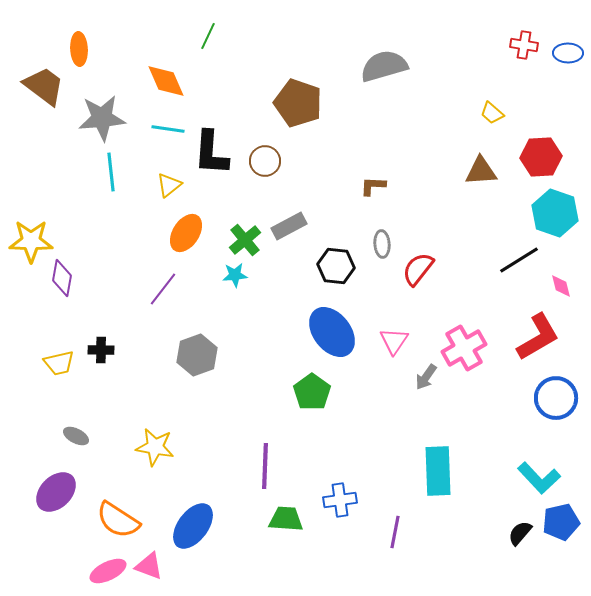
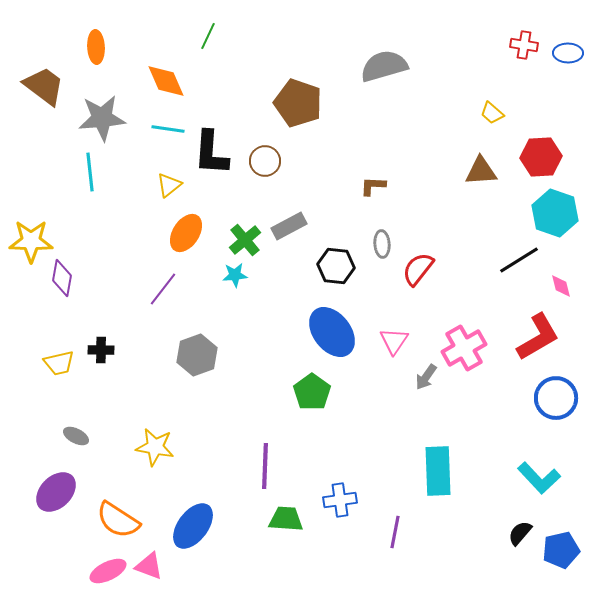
orange ellipse at (79, 49): moved 17 px right, 2 px up
cyan line at (111, 172): moved 21 px left
blue pentagon at (561, 522): moved 28 px down
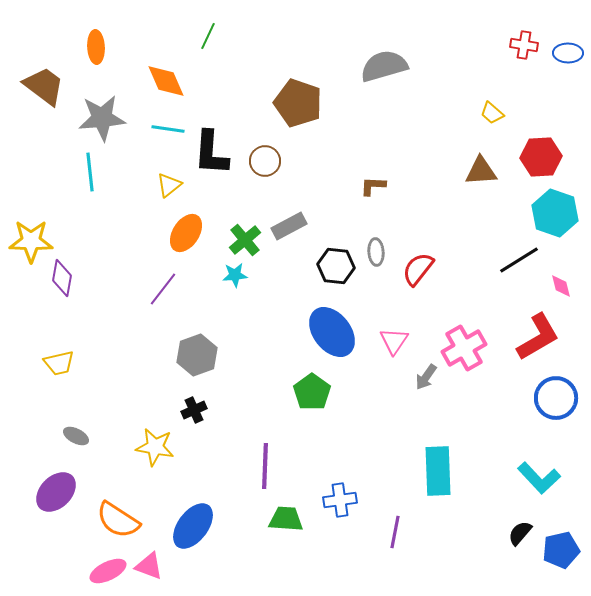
gray ellipse at (382, 244): moved 6 px left, 8 px down
black cross at (101, 350): moved 93 px right, 60 px down; rotated 25 degrees counterclockwise
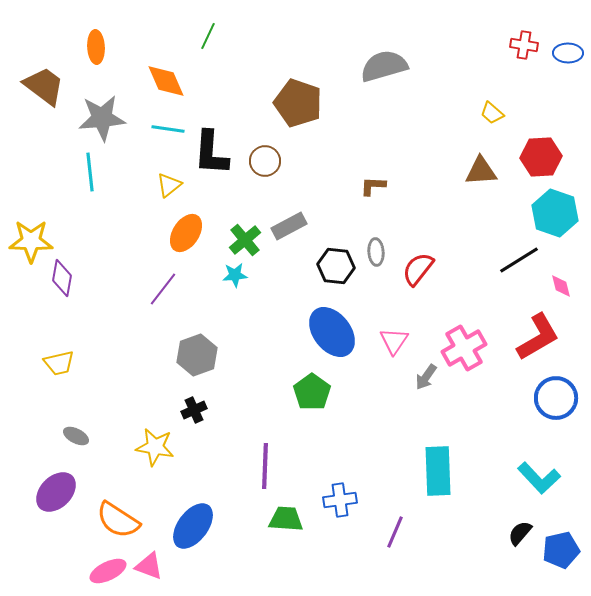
purple line at (395, 532): rotated 12 degrees clockwise
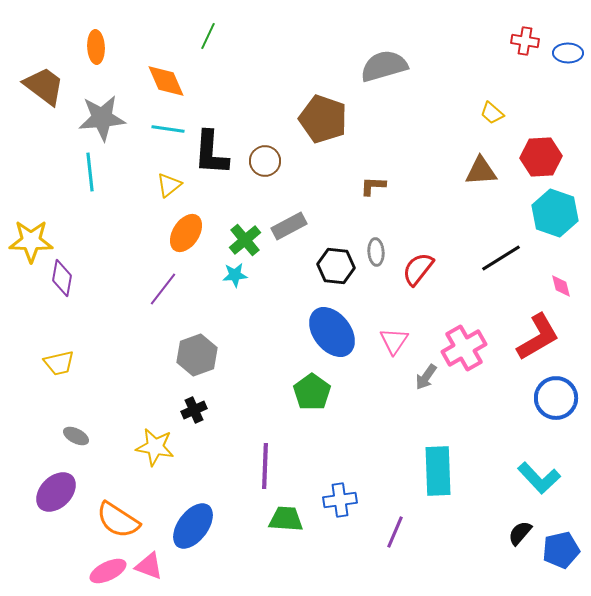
red cross at (524, 45): moved 1 px right, 4 px up
brown pentagon at (298, 103): moved 25 px right, 16 px down
black line at (519, 260): moved 18 px left, 2 px up
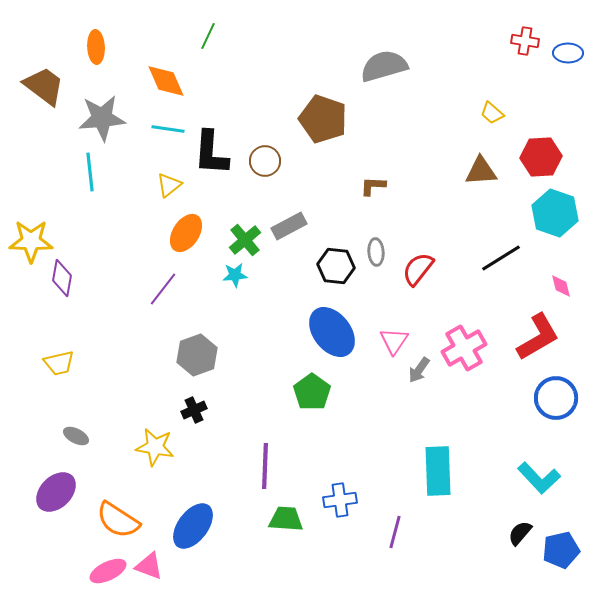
gray arrow at (426, 377): moved 7 px left, 7 px up
purple line at (395, 532): rotated 8 degrees counterclockwise
